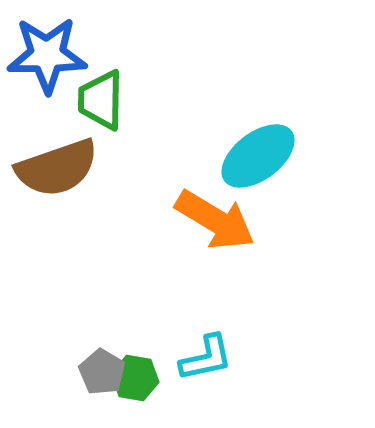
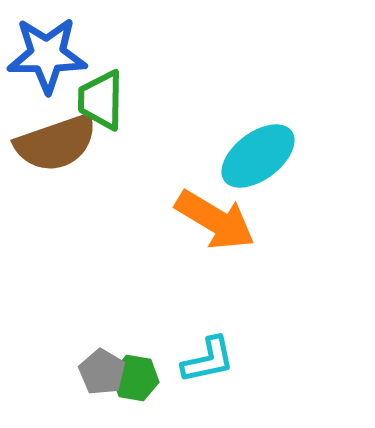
brown semicircle: moved 1 px left, 25 px up
cyan L-shape: moved 2 px right, 2 px down
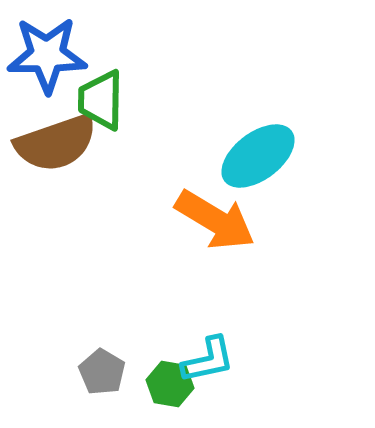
green hexagon: moved 35 px right, 6 px down
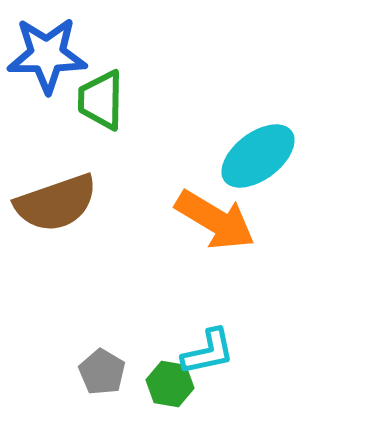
brown semicircle: moved 60 px down
cyan L-shape: moved 8 px up
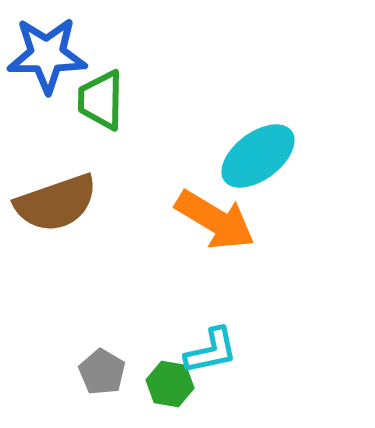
cyan L-shape: moved 3 px right, 1 px up
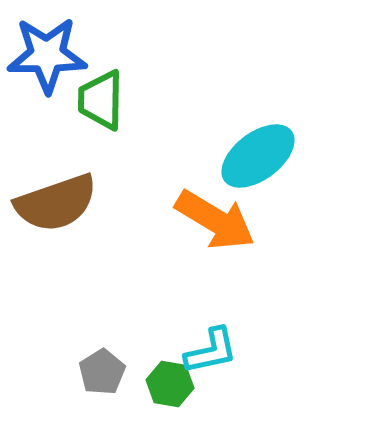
gray pentagon: rotated 9 degrees clockwise
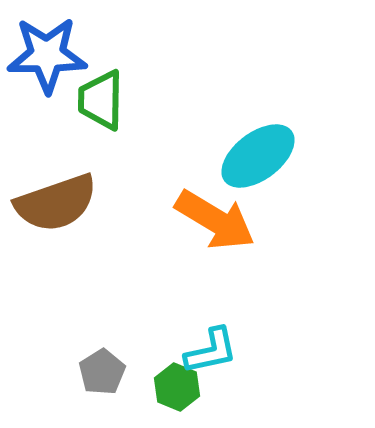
green hexagon: moved 7 px right, 3 px down; rotated 12 degrees clockwise
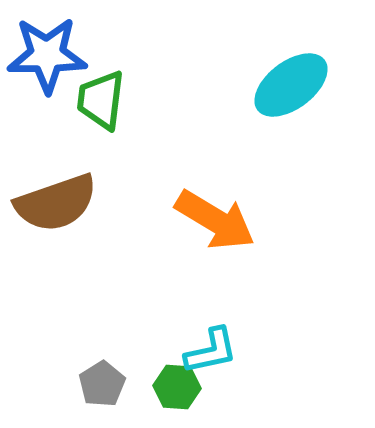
green trapezoid: rotated 6 degrees clockwise
cyan ellipse: moved 33 px right, 71 px up
gray pentagon: moved 12 px down
green hexagon: rotated 18 degrees counterclockwise
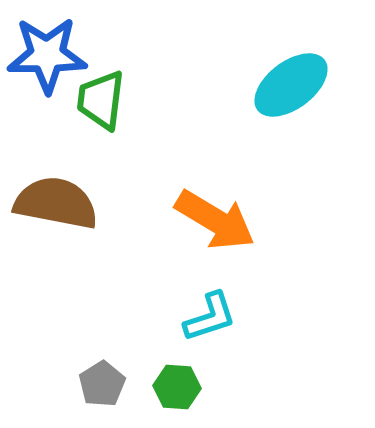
brown semicircle: rotated 150 degrees counterclockwise
cyan L-shape: moved 1 px left, 34 px up; rotated 6 degrees counterclockwise
